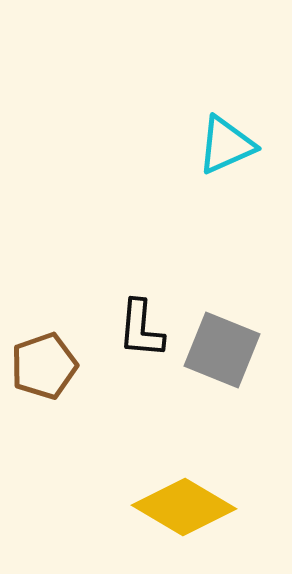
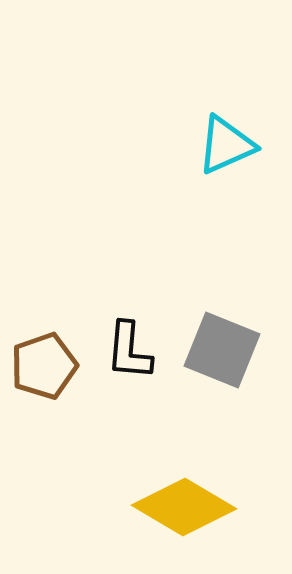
black L-shape: moved 12 px left, 22 px down
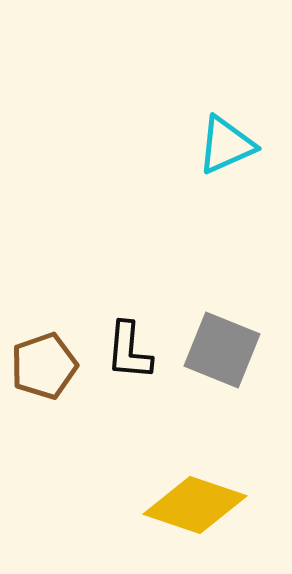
yellow diamond: moved 11 px right, 2 px up; rotated 12 degrees counterclockwise
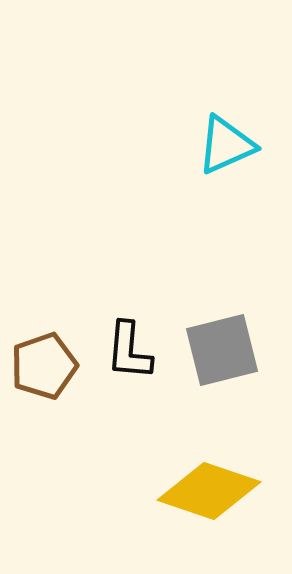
gray square: rotated 36 degrees counterclockwise
yellow diamond: moved 14 px right, 14 px up
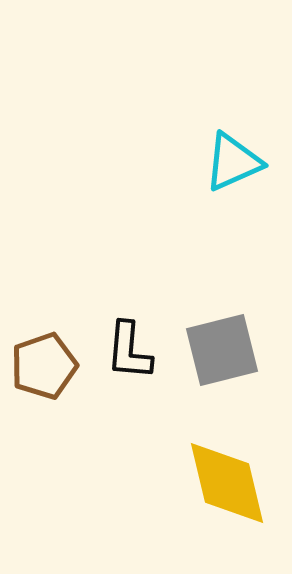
cyan triangle: moved 7 px right, 17 px down
yellow diamond: moved 18 px right, 8 px up; rotated 58 degrees clockwise
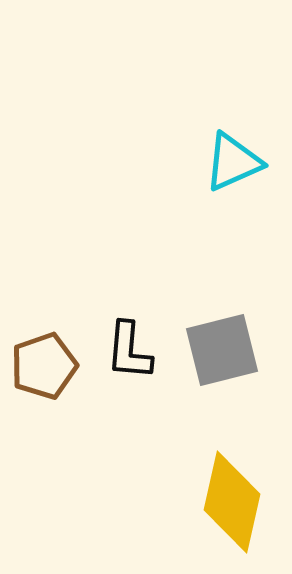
yellow diamond: moved 5 px right, 19 px down; rotated 26 degrees clockwise
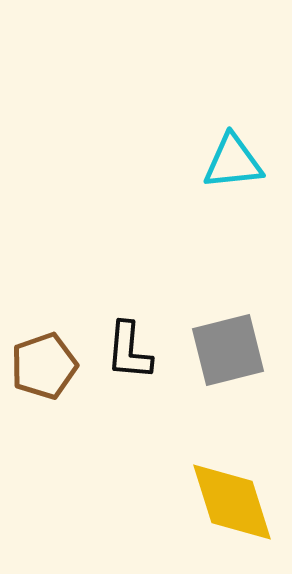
cyan triangle: rotated 18 degrees clockwise
gray square: moved 6 px right
yellow diamond: rotated 30 degrees counterclockwise
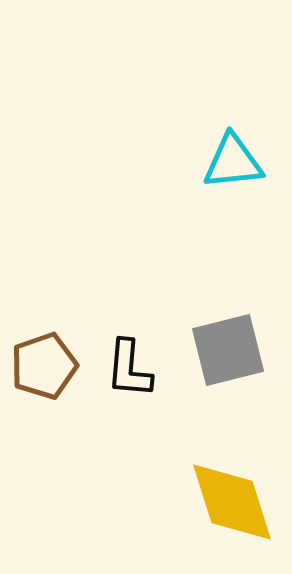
black L-shape: moved 18 px down
